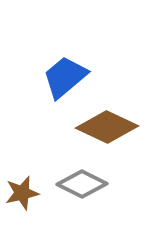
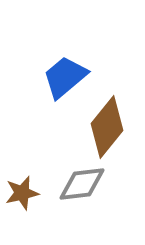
brown diamond: rotated 76 degrees counterclockwise
gray diamond: rotated 33 degrees counterclockwise
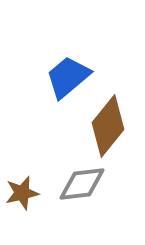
blue trapezoid: moved 3 px right
brown diamond: moved 1 px right, 1 px up
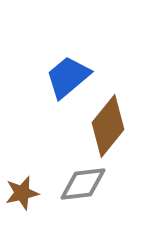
gray diamond: moved 1 px right
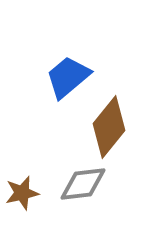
brown diamond: moved 1 px right, 1 px down
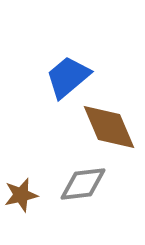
brown diamond: rotated 62 degrees counterclockwise
brown star: moved 1 px left, 2 px down
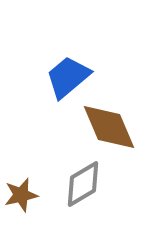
gray diamond: rotated 24 degrees counterclockwise
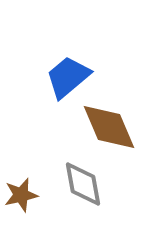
gray diamond: rotated 69 degrees counterclockwise
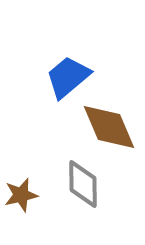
gray diamond: rotated 9 degrees clockwise
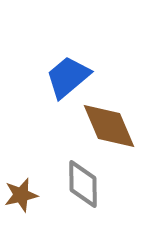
brown diamond: moved 1 px up
